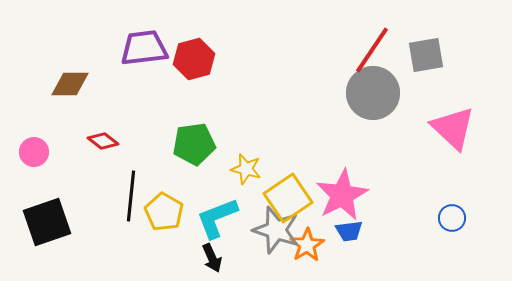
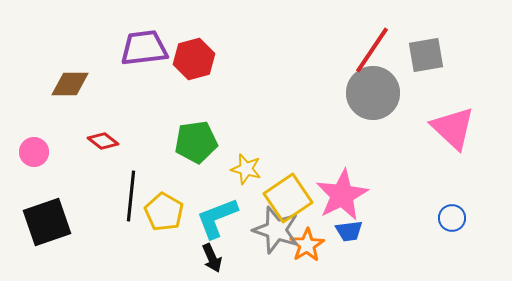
green pentagon: moved 2 px right, 2 px up
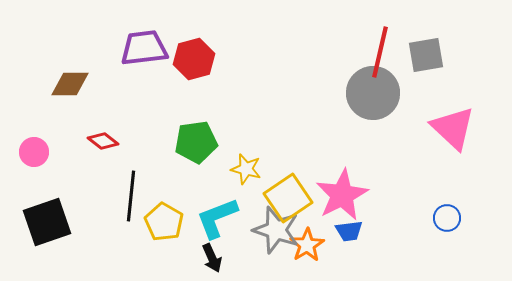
red line: moved 8 px right, 2 px down; rotated 21 degrees counterclockwise
yellow pentagon: moved 10 px down
blue circle: moved 5 px left
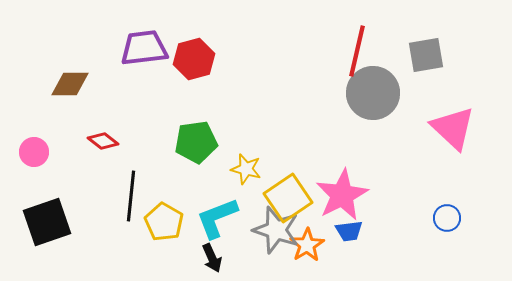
red line: moved 23 px left, 1 px up
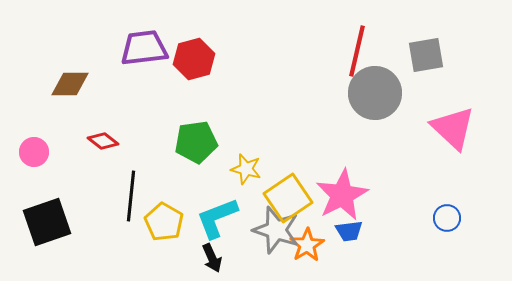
gray circle: moved 2 px right
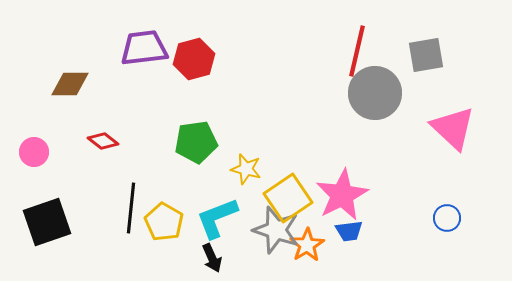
black line: moved 12 px down
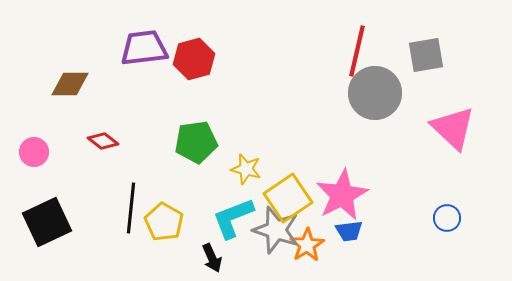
cyan L-shape: moved 16 px right
black square: rotated 6 degrees counterclockwise
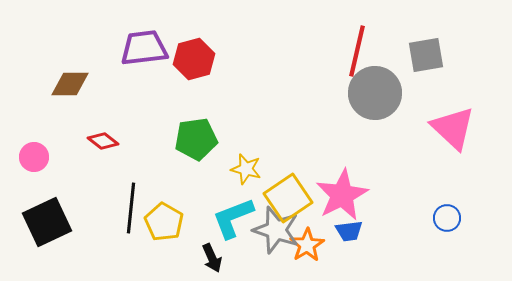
green pentagon: moved 3 px up
pink circle: moved 5 px down
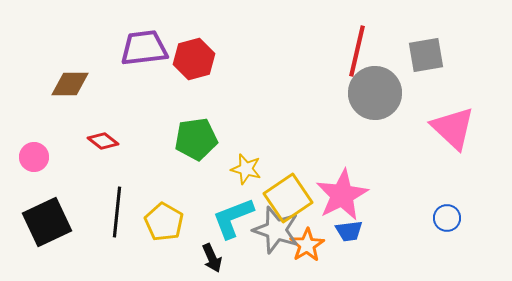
black line: moved 14 px left, 4 px down
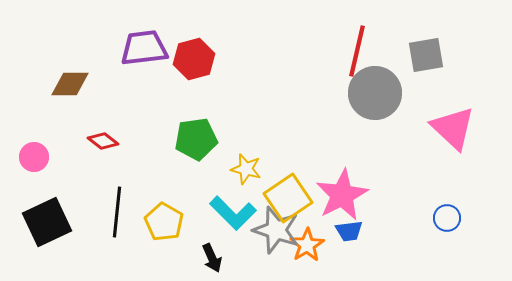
cyan L-shape: moved 5 px up; rotated 114 degrees counterclockwise
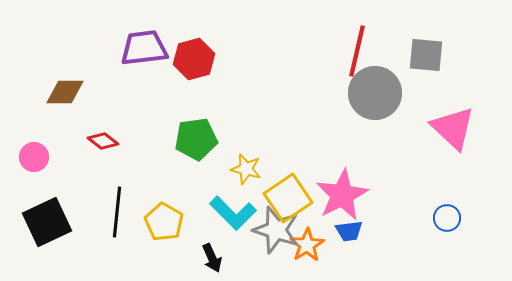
gray square: rotated 15 degrees clockwise
brown diamond: moved 5 px left, 8 px down
